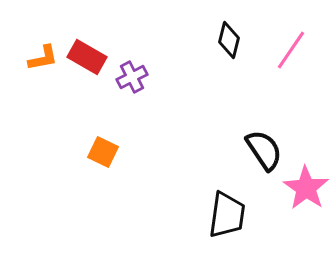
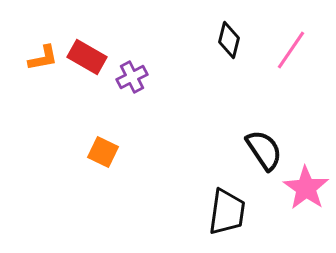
black trapezoid: moved 3 px up
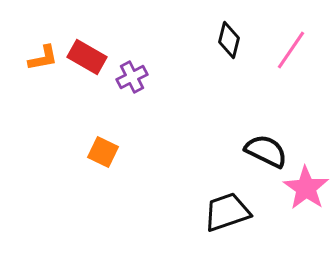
black semicircle: moved 2 px right, 1 px down; rotated 30 degrees counterclockwise
black trapezoid: rotated 117 degrees counterclockwise
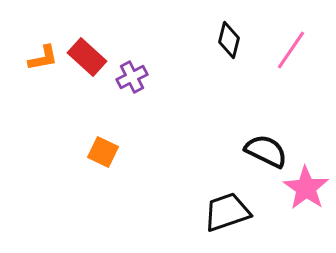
red rectangle: rotated 12 degrees clockwise
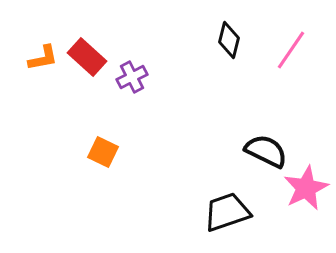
pink star: rotated 12 degrees clockwise
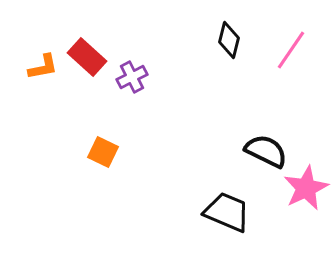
orange L-shape: moved 9 px down
black trapezoid: rotated 42 degrees clockwise
